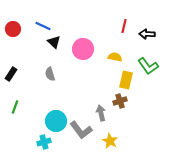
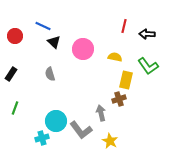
red circle: moved 2 px right, 7 px down
brown cross: moved 1 px left, 2 px up
green line: moved 1 px down
cyan cross: moved 2 px left, 4 px up
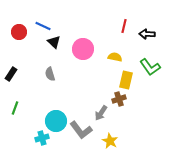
red circle: moved 4 px right, 4 px up
green L-shape: moved 2 px right, 1 px down
gray arrow: rotated 133 degrees counterclockwise
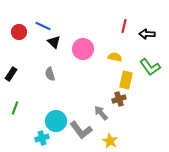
gray arrow: rotated 105 degrees clockwise
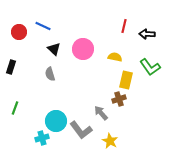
black triangle: moved 7 px down
black rectangle: moved 7 px up; rotated 16 degrees counterclockwise
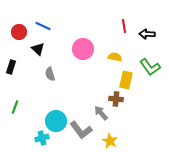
red line: rotated 24 degrees counterclockwise
black triangle: moved 16 px left
brown cross: moved 3 px left; rotated 24 degrees clockwise
green line: moved 1 px up
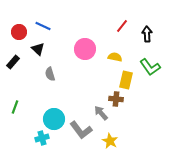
red line: moved 2 px left; rotated 48 degrees clockwise
black arrow: rotated 84 degrees clockwise
pink circle: moved 2 px right
black rectangle: moved 2 px right, 5 px up; rotated 24 degrees clockwise
cyan circle: moved 2 px left, 2 px up
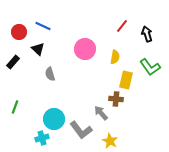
black arrow: rotated 14 degrees counterclockwise
yellow semicircle: rotated 88 degrees clockwise
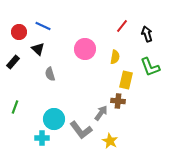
green L-shape: rotated 15 degrees clockwise
brown cross: moved 2 px right, 2 px down
gray arrow: rotated 77 degrees clockwise
cyan cross: rotated 16 degrees clockwise
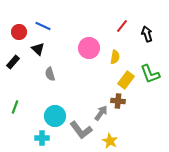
pink circle: moved 4 px right, 1 px up
green L-shape: moved 7 px down
yellow rectangle: rotated 24 degrees clockwise
cyan circle: moved 1 px right, 3 px up
